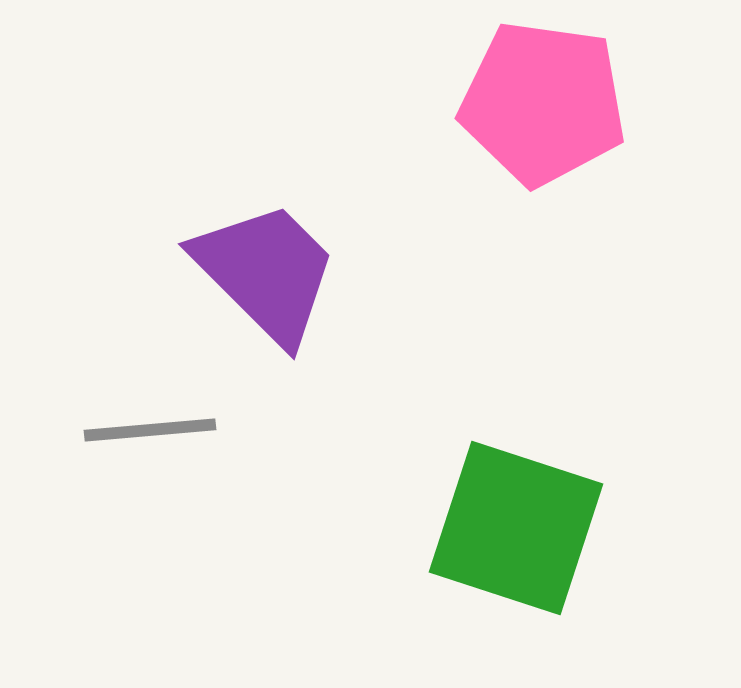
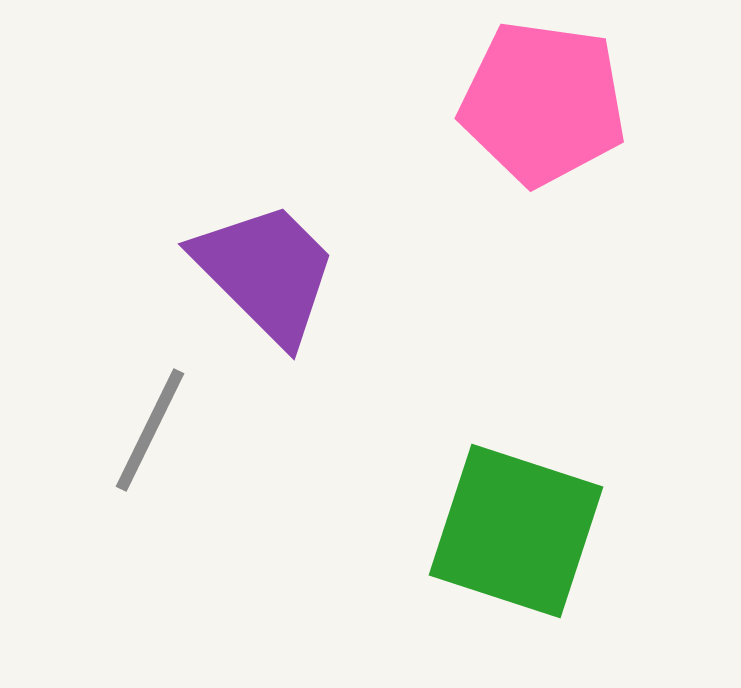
gray line: rotated 59 degrees counterclockwise
green square: moved 3 px down
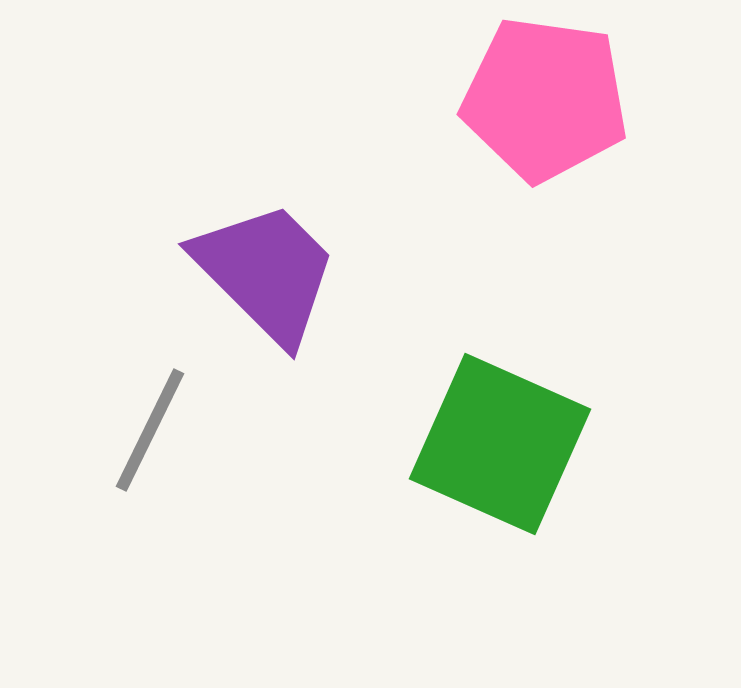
pink pentagon: moved 2 px right, 4 px up
green square: moved 16 px left, 87 px up; rotated 6 degrees clockwise
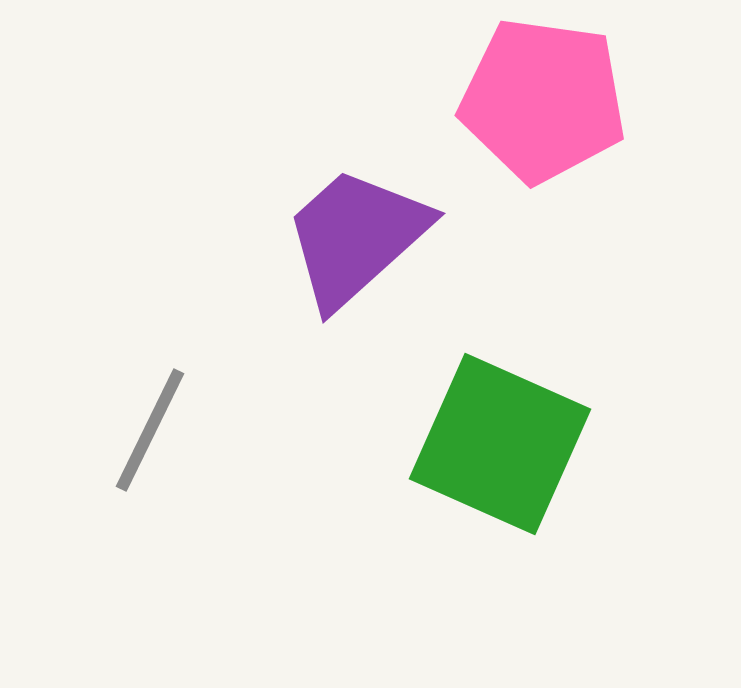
pink pentagon: moved 2 px left, 1 px down
purple trapezoid: moved 90 px right, 35 px up; rotated 87 degrees counterclockwise
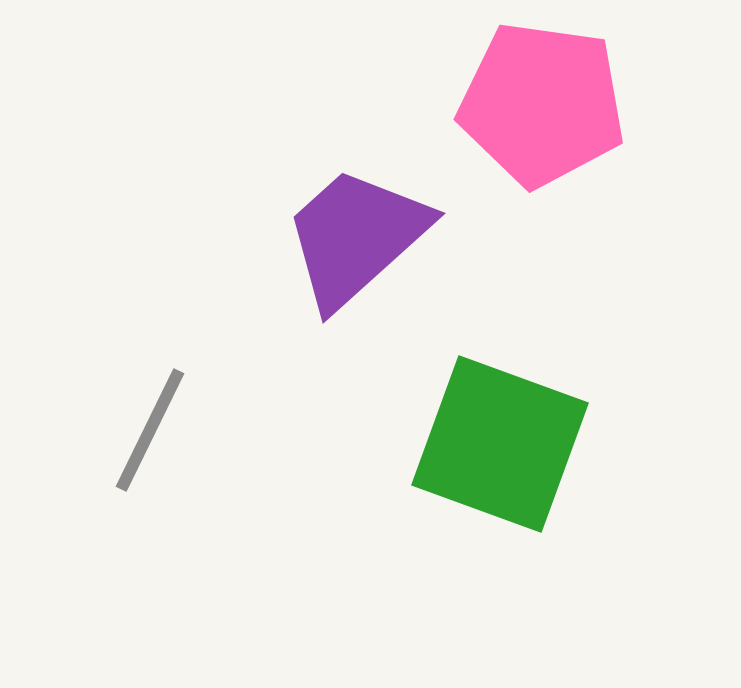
pink pentagon: moved 1 px left, 4 px down
green square: rotated 4 degrees counterclockwise
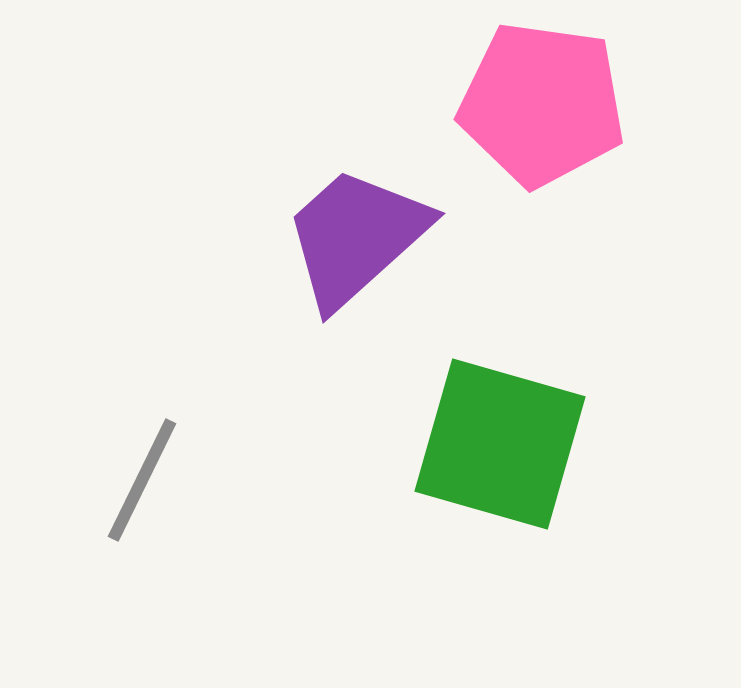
gray line: moved 8 px left, 50 px down
green square: rotated 4 degrees counterclockwise
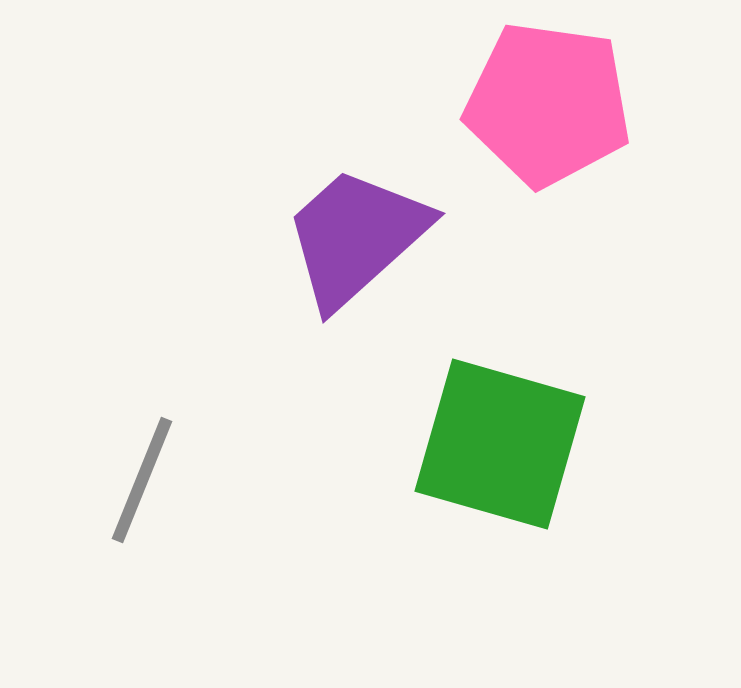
pink pentagon: moved 6 px right
gray line: rotated 4 degrees counterclockwise
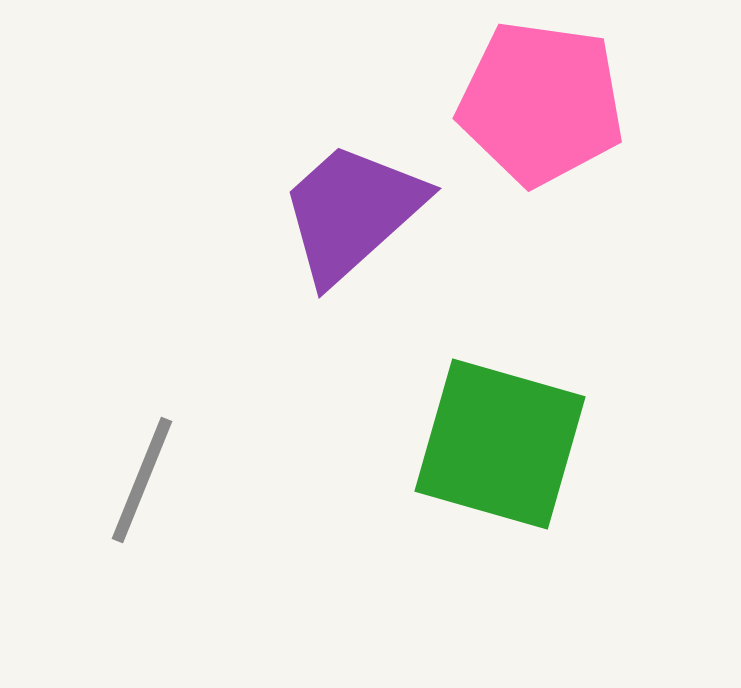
pink pentagon: moved 7 px left, 1 px up
purple trapezoid: moved 4 px left, 25 px up
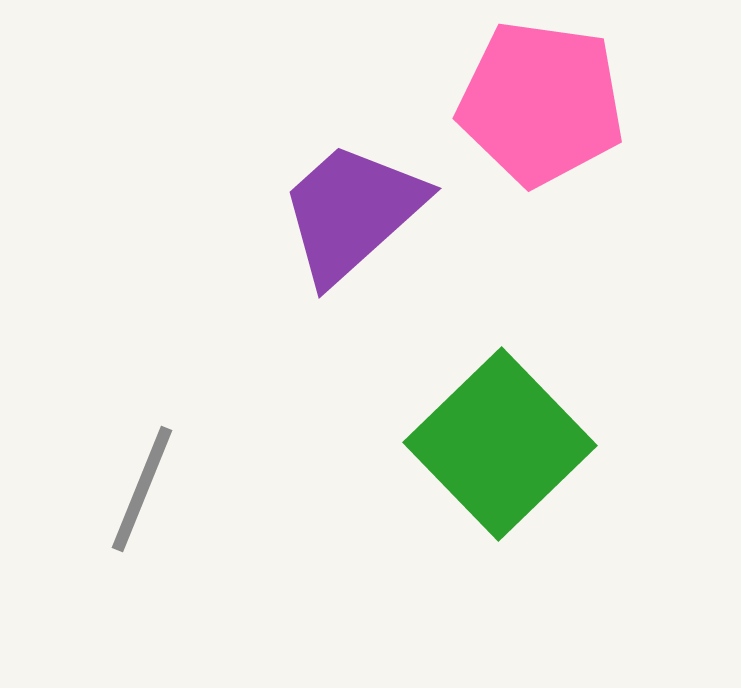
green square: rotated 30 degrees clockwise
gray line: moved 9 px down
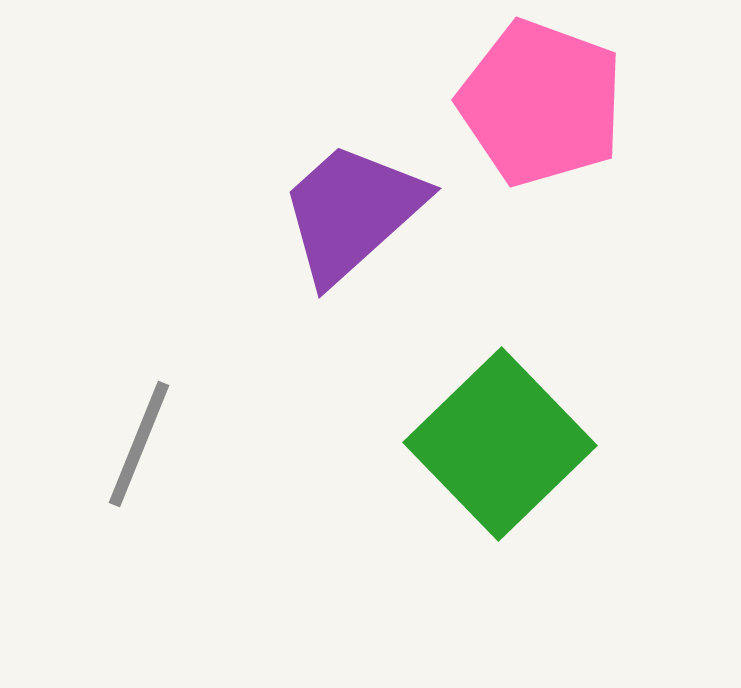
pink pentagon: rotated 12 degrees clockwise
gray line: moved 3 px left, 45 px up
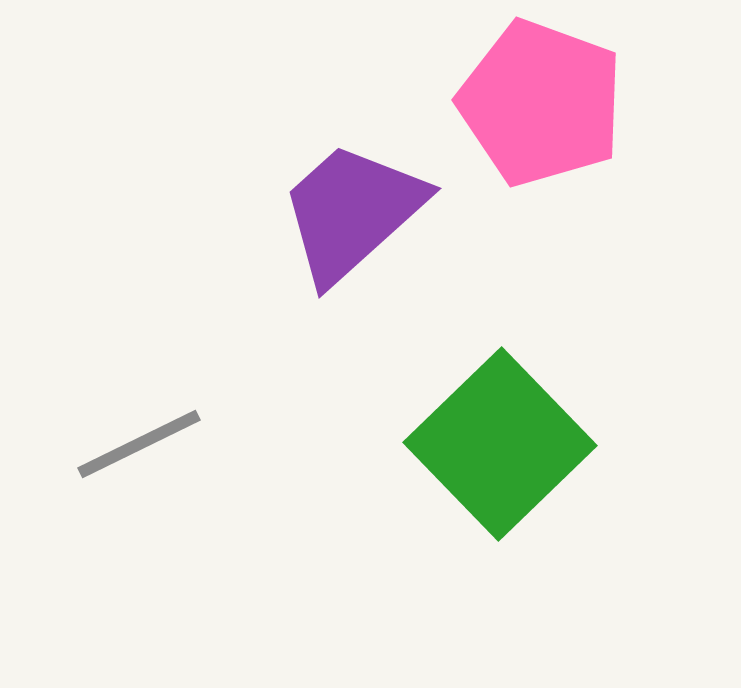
gray line: rotated 42 degrees clockwise
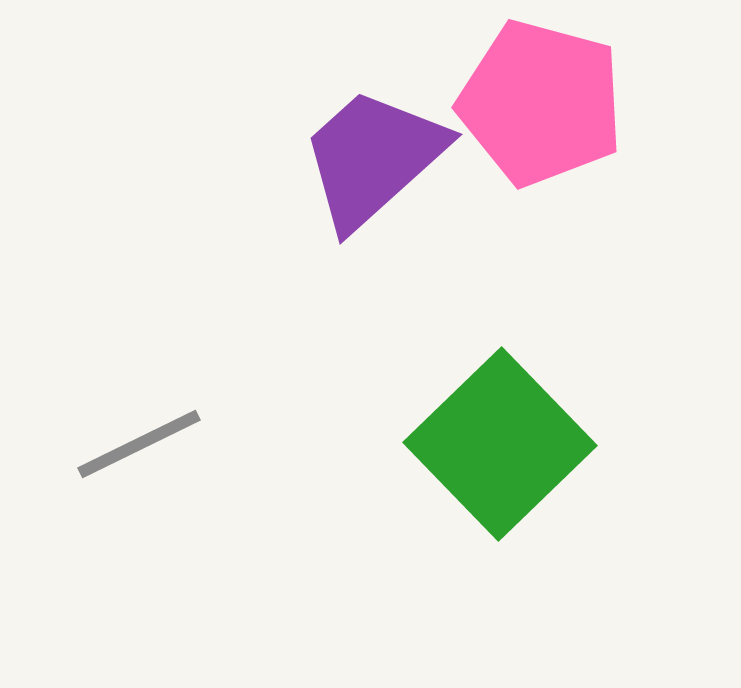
pink pentagon: rotated 5 degrees counterclockwise
purple trapezoid: moved 21 px right, 54 px up
